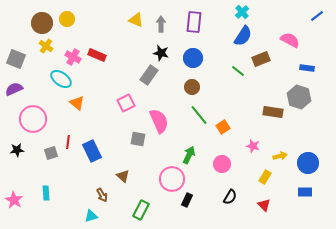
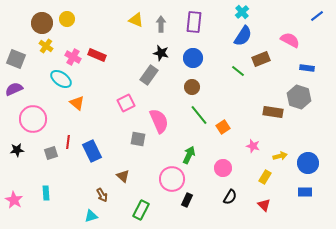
pink circle at (222, 164): moved 1 px right, 4 px down
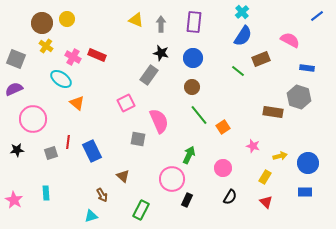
red triangle at (264, 205): moved 2 px right, 3 px up
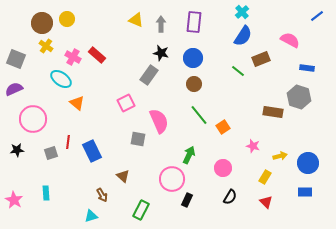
red rectangle at (97, 55): rotated 18 degrees clockwise
brown circle at (192, 87): moved 2 px right, 3 px up
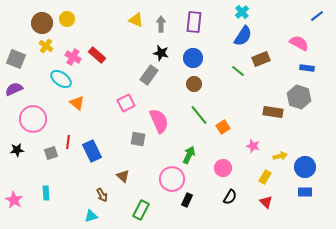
pink semicircle at (290, 40): moved 9 px right, 3 px down
blue circle at (308, 163): moved 3 px left, 4 px down
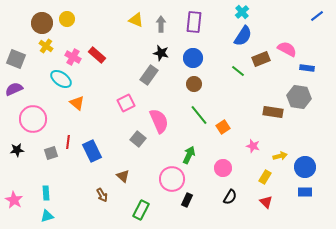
pink semicircle at (299, 43): moved 12 px left, 6 px down
gray hexagon at (299, 97): rotated 10 degrees counterclockwise
gray square at (138, 139): rotated 28 degrees clockwise
cyan triangle at (91, 216): moved 44 px left
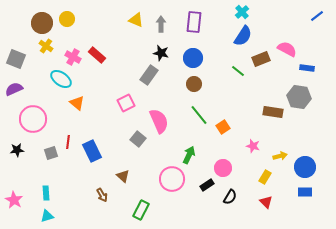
black rectangle at (187, 200): moved 20 px right, 15 px up; rotated 32 degrees clockwise
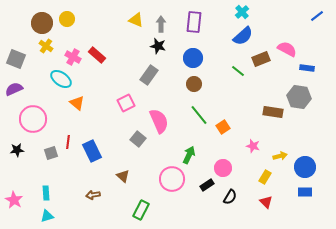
blue semicircle at (243, 36): rotated 15 degrees clockwise
black star at (161, 53): moved 3 px left, 7 px up
brown arrow at (102, 195): moved 9 px left; rotated 112 degrees clockwise
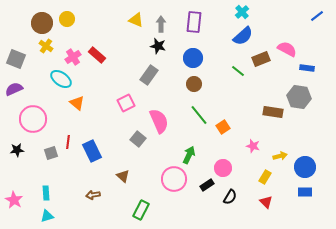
pink cross at (73, 57): rotated 28 degrees clockwise
pink circle at (172, 179): moved 2 px right
